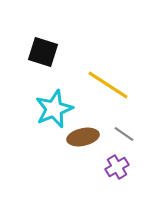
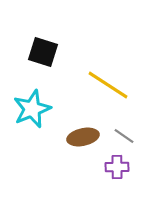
cyan star: moved 22 px left
gray line: moved 2 px down
purple cross: rotated 30 degrees clockwise
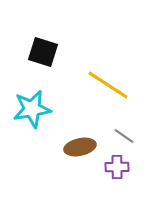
cyan star: rotated 12 degrees clockwise
brown ellipse: moved 3 px left, 10 px down
